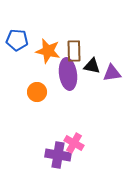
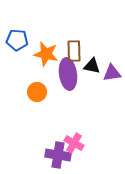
orange star: moved 2 px left, 3 px down
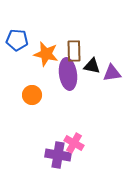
orange circle: moved 5 px left, 3 px down
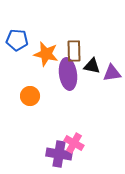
orange circle: moved 2 px left, 1 px down
purple cross: moved 1 px right, 1 px up
